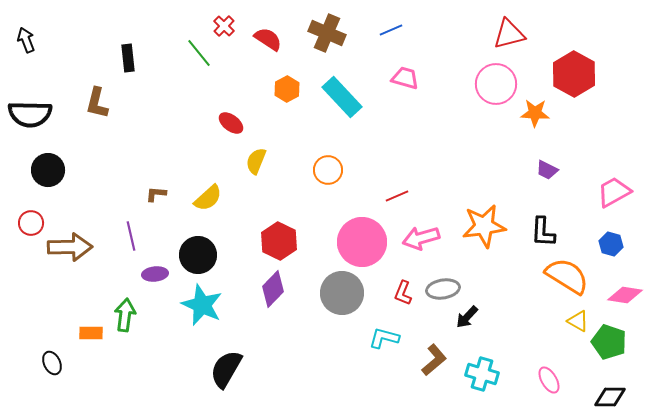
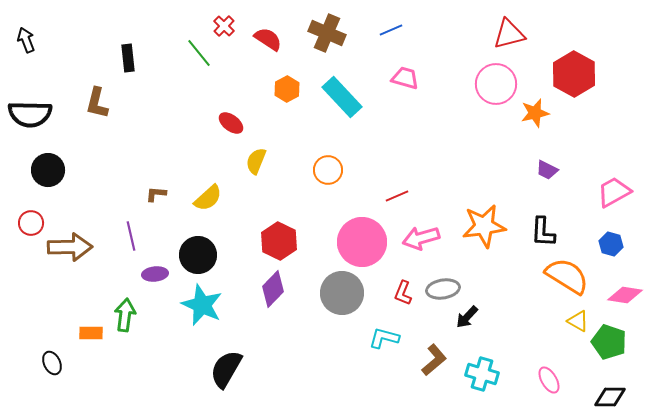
orange star at (535, 113): rotated 16 degrees counterclockwise
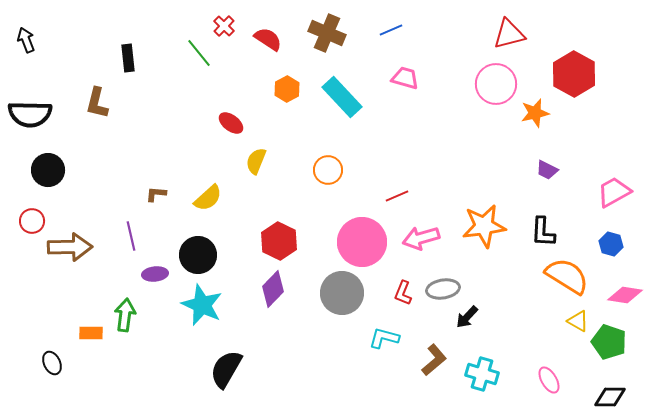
red circle at (31, 223): moved 1 px right, 2 px up
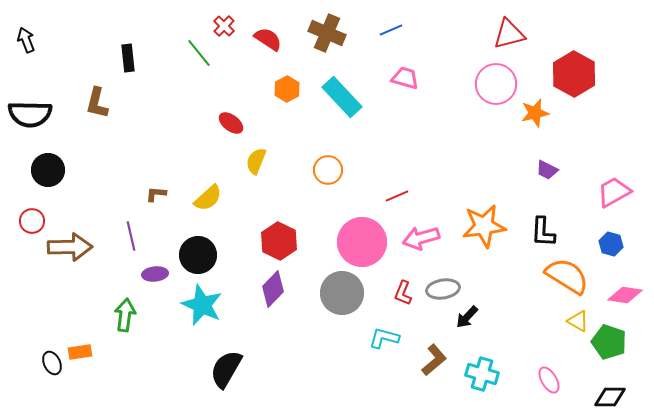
orange rectangle at (91, 333): moved 11 px left, 19 px down; rotated 10 degrees counterclockwise
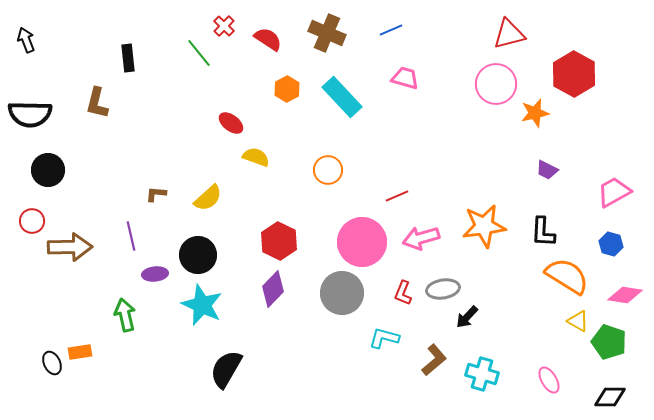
yellow semicircle at (256, 161): moved 4 px up; rotated 88 degrees clockwise
green arrow at (125, 315): rotated 20 degrees counterclockwise
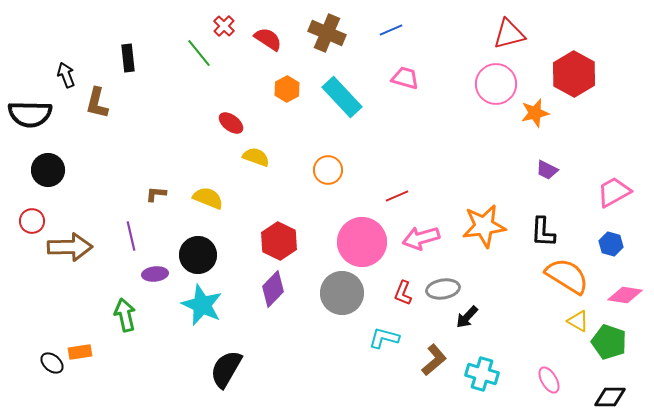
black arrow at (26, 40): moved 40 px right, 35 px down
yellow semicircle at (208, 198): rotated 116 degrees counterclockwise
black ellipse at (52, 363): rotated 25 degrees counterclockwise
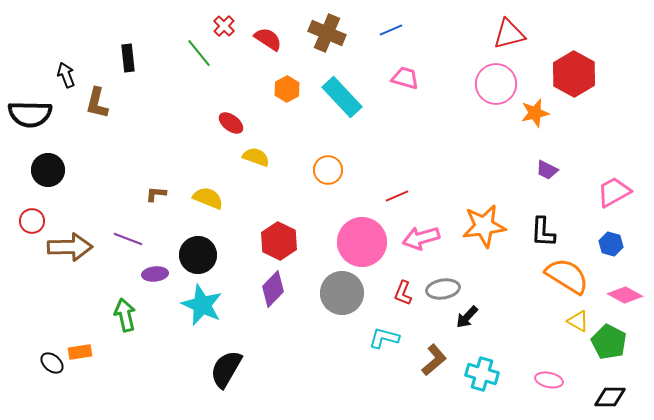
purple line at (131, 236): moved 3 px left, 3 px down; rotated 56 degrees counterclockwise
pink diamond at (625, 295): rotated 20 degrees clockwise
green pentagon at (609, 342): rotated 8 degrees clockwise
pink ellipse at (549, 380): rotated 48 degrees counterclockwise
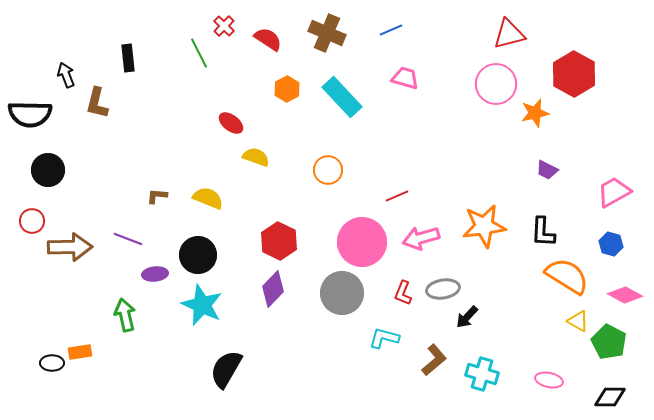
green line at (199, 53): rotated 12 degrees clockwise
brown L-shape at (156, 194): moved 1 px right, 2 px down
black ellipse at (52, 363): rotated 40 degrees counterclockwise
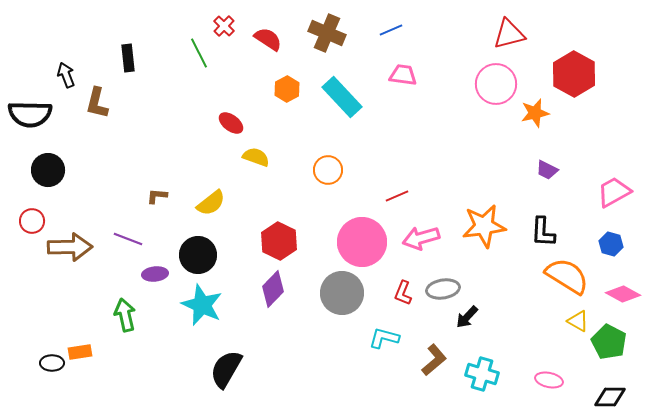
pink trapezoid at (405, 78): moved 2 px left, 3 px up; rotated 8 degrees counterclockwise
yellow semicircle at (208, 198): moved 3 px right, 5 px down; rotated 120 degrees clockwise
pink diamond at (625, 295): moved 2 px left, 1 px up
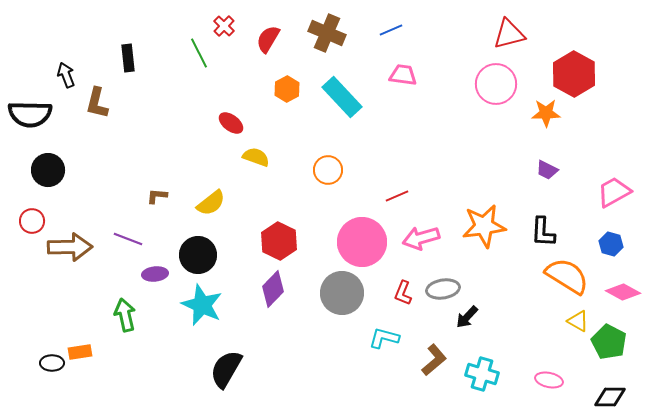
red semicircle at (268, 39): rotated 92 degrees counterclockwise
orange star at (535, 113): moved 11 px right; rotated 12 degrees clockwise
pink diamond at (623, 294): moved 2 px up
